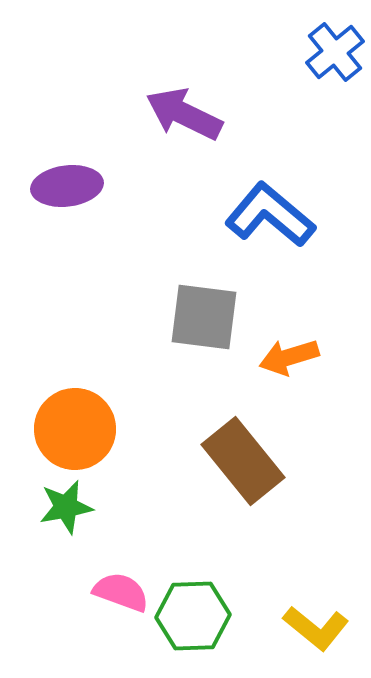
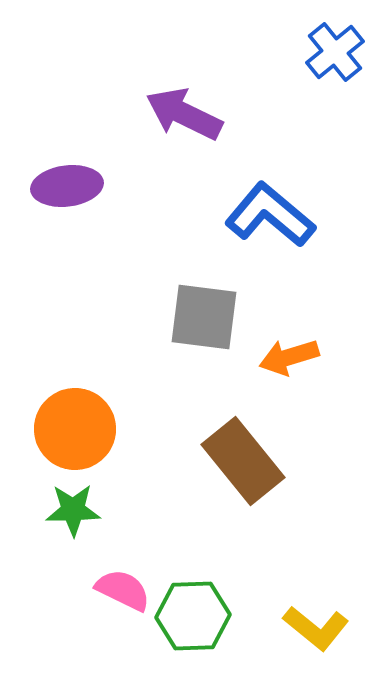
green star: moved 7 px right, 3 px down; rotated 10 degrees clockwise
pink semicircle: moved 2 px right, 2 px up; rotated 6 degrees clockwise
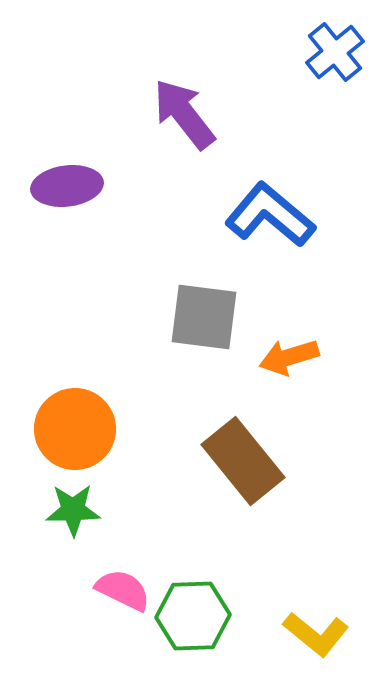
purple arrow: rotated 26 degrees clockwise
yellow L-shape: moved 6 px down
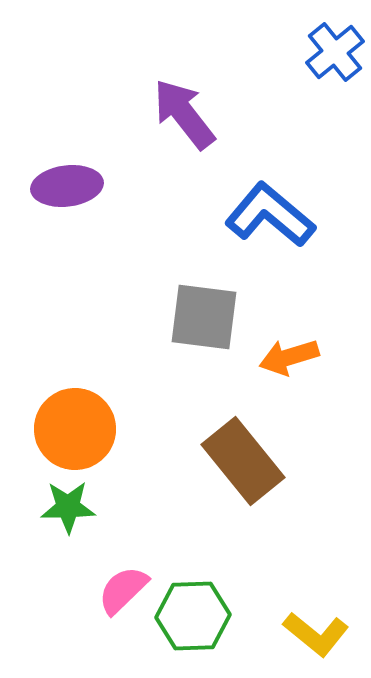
green star: moved 5 px left, 3 px up
pink semicircle: rotated 70 degrees counterclockwise
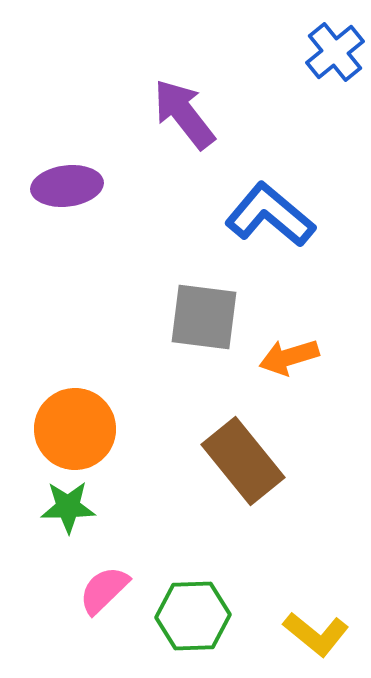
pink semicircle: moved 19 px left
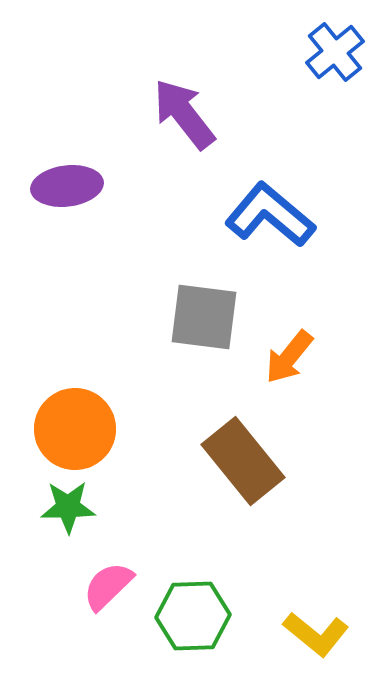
orange arrow: rotated 34 degrees counterclockwise
pink semicircle: moved 4 px right, 4 px up
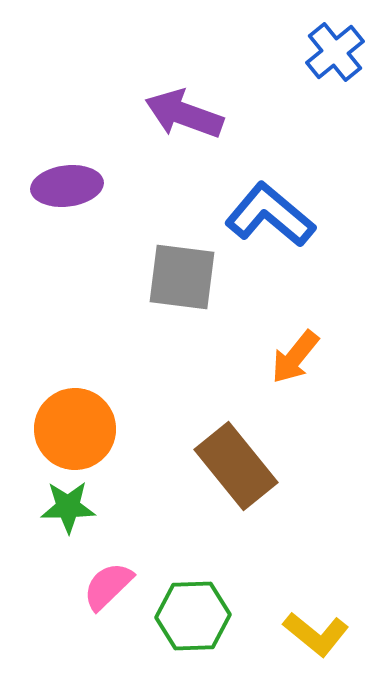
purple arrow: rotated 32 degrees counterclockwise
gray square: moved 22 px left, 40 px up
orange arrow: moved 6 px right
brown rectangle: moved 7 px left, 5 px down
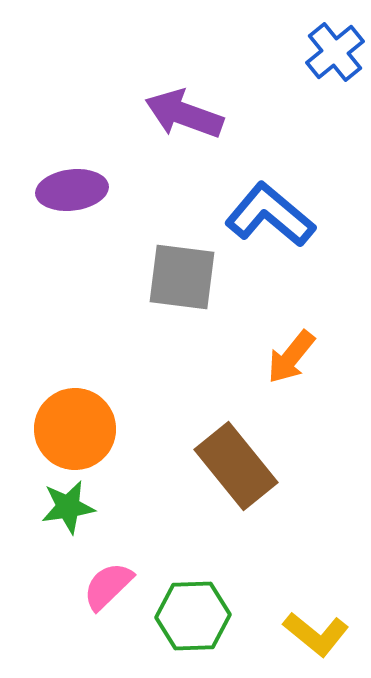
purple ellipse: moved 5 px right, 4 px down
orange arrow: moved 4 px left
green star: rotated 8 degrees counterclockwise
